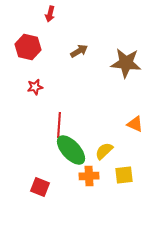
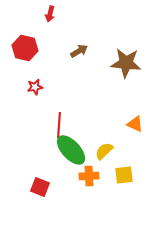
red hexagon: moved 3 px left, 1 px down
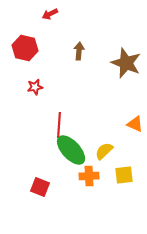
red arrow: rotated 49 degrees clockwise
brown arrow: rotated 54 degrees counterclockwise
brown star: rotated 16 degrees clockwise
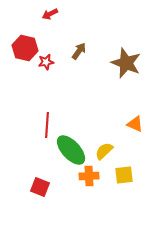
brown arrow: rotated 30 degrees clockwise
red star: moved 11 px right, 25 px up
red line: moved 12 px left
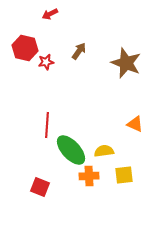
yellow semicircle: rotated 36 degrees clockwise
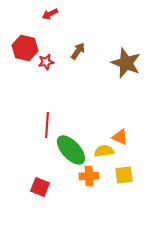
brown arrow: moved 1 px left
orange triangle: moved 15 px left, 13 px down
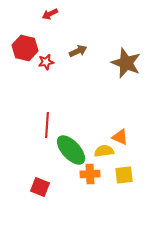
brown arrow: rotated 30 degrees clockwise
orange cross: moved 1 px right, 2 px up
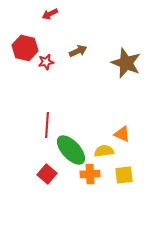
orange triangle: moved 2 px right, 3 px up
red square: moved 7 px right, 13 px up; rotated 18 degrees clockwise
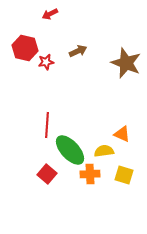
green ellipse: moved 1 px left
yellow square: rotated 24 degrees clockwise
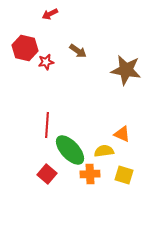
brown arrow: rotated 60 degrees clockwise
brown star: moved 7 px down; rotated 12 degrees counterclockwise
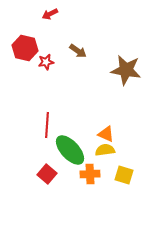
orange triangle: moved 16 px left
yellow semicircle: moved 1 px right, 1 px up
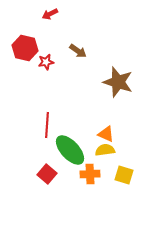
brown star: moved 8 px left, 12 px down; rotated 8 degrees clockwise
